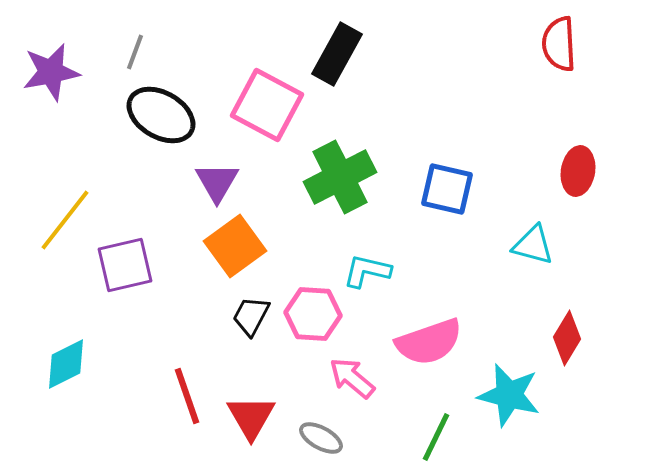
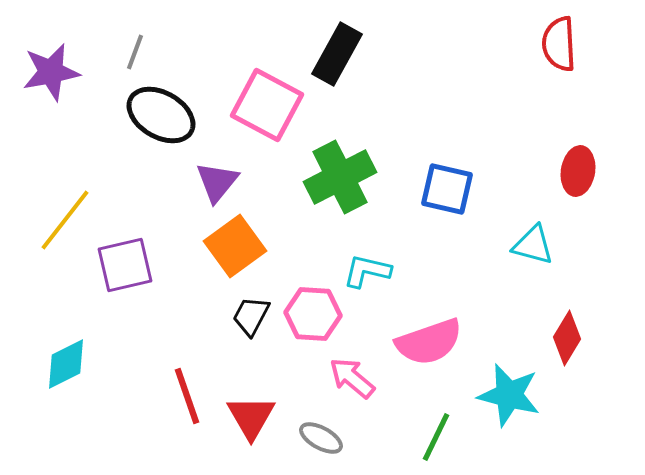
purple triangle: rotated 9 degrees clockwise
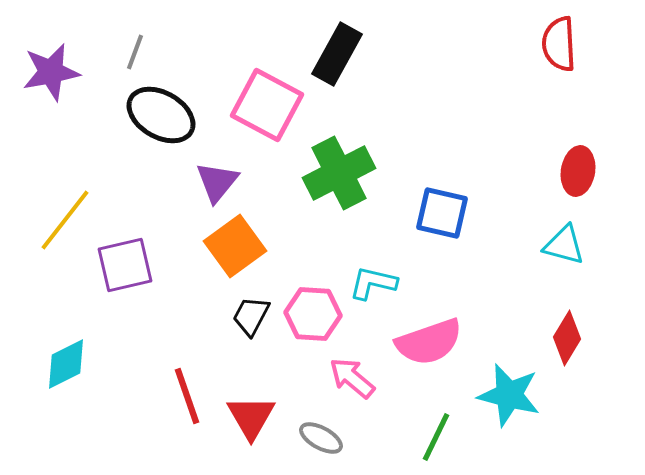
green cross: moved 1 px left, 4 px up
blue square: moved 5 px left, 24 px down
cyan triangle: moved 31 px right
cyan L-shape: moved 6 px right, 12 px down
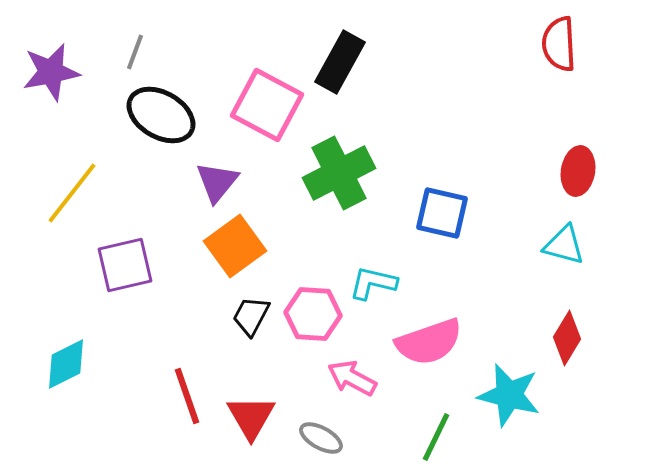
black rectangle: moved 3 px right, 8 px down
yellow line: moved 7 px right, 27 px up
pink arrow: rotated 12 degrees counterclockwise
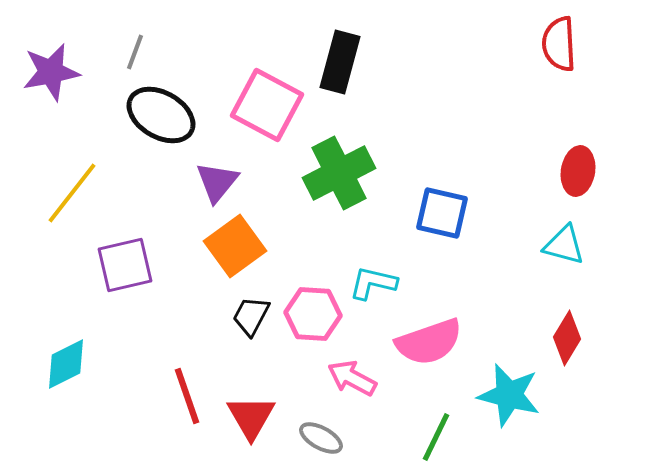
black rectangle: rotated 14 degrees counterclockwise
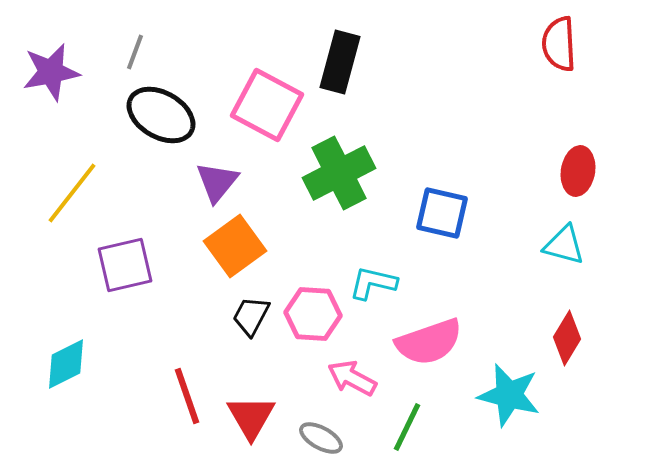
green line: moved 29 px left, 10 px up
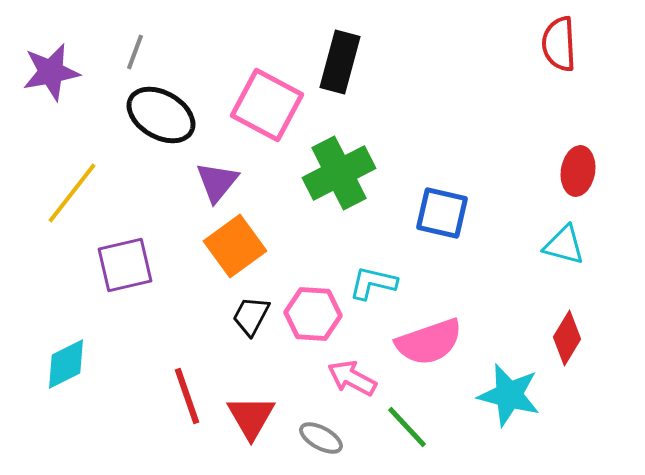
green line: rotated 69 degrees counterclockwise
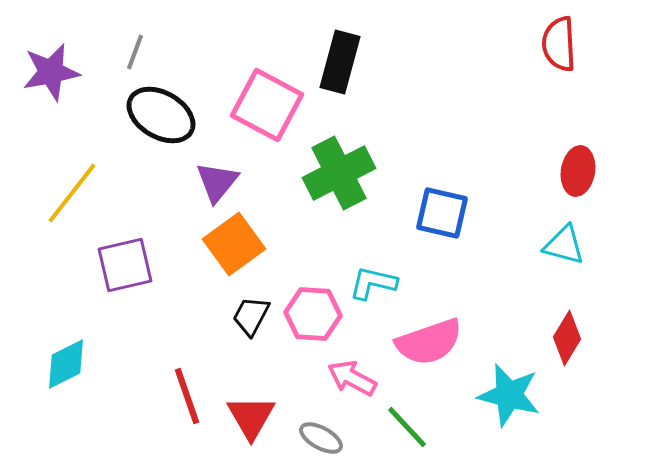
orange square: moved 1 px left, 2 px up
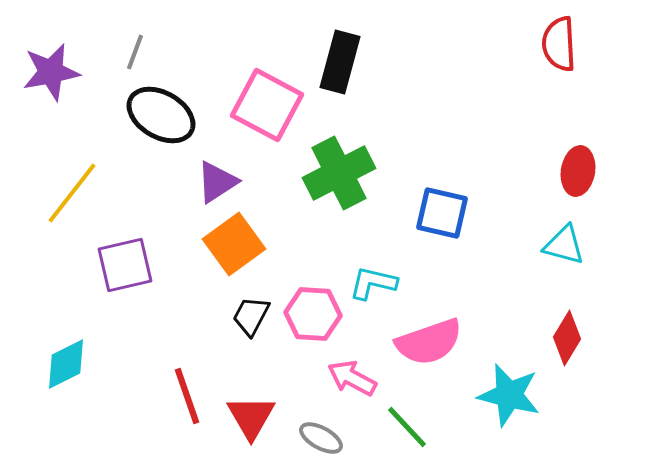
purple triangle: rotated 18 degrees clockwise
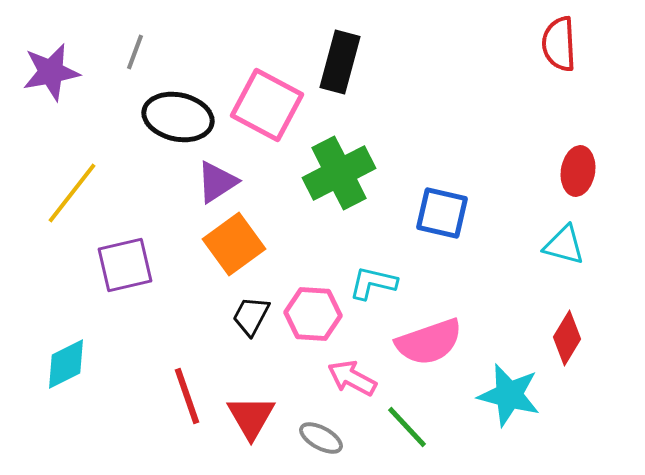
black ellipse: moved 17 px right, 2 px down; rotated 18 degrees counterclockwise
